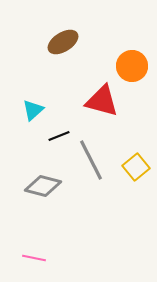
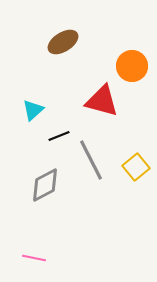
gray diamond: moved 2 px right, 1 px up; rotated 42 degrees counterclockwise
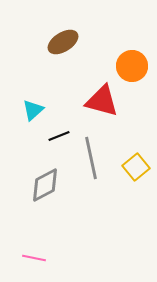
gray line: moved 2 px up; rotated 15 degrees clockwise
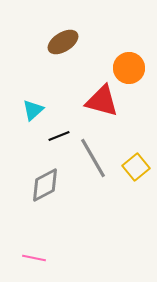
orange circle: moved 3 px left, 2 px down
gray line: moved 2 px right; rotated 18 degrees counterclockwise
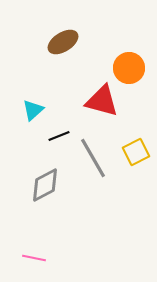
yellow square: moved 15 px up; rotated 12 degrees clockwise
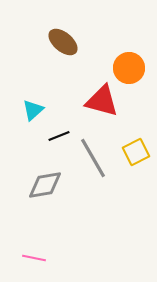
brown ellipse: rotated 72 degrees clockwise
gray diamond: rotated 18 degrees clockwise
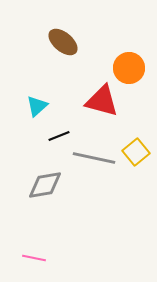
cyan triangle: moved 4 px right, 4 px up
yellow square: rotated 12 degrees counterclockwise
gray line: moved 1 px right; rotated 48 degrees counterclockwise
